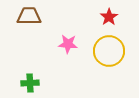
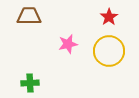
pink star: rotated 18 degrees counterclockwise
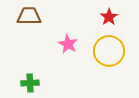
pink star: rotated 30 degrees counterclockwise
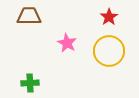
pink star: moved 1 px left, 1 px up
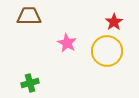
red star: moved 5 px right, 5 px down
yellow circle: moved 2 px left
green cross: rotated 12 degrees counterclockwise
